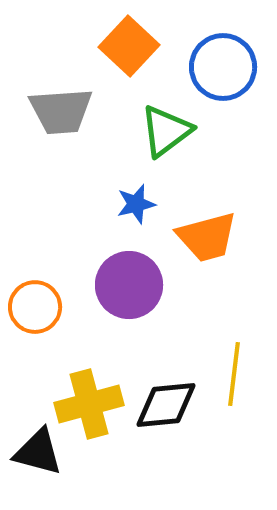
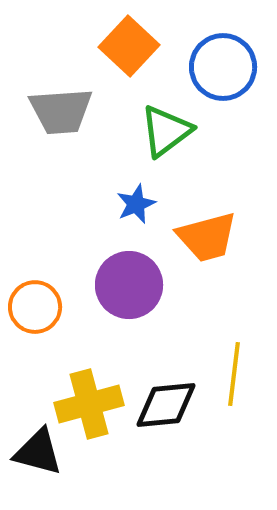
blue star: rotated 9 degrees counterclockwise
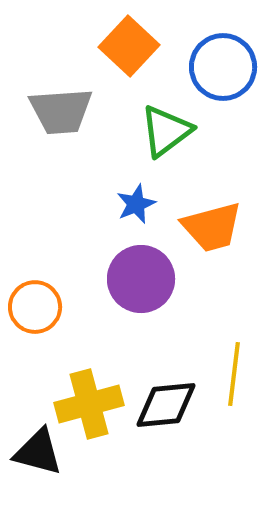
orange trapezoid: moved 5 px right, 10 px up
purple circle: moved 12 px right, 6 px up
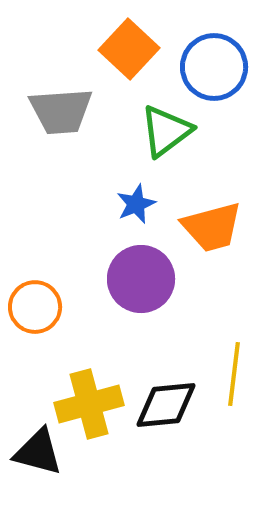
orange square: moved 3 px down
blue circle: moved 9 px left
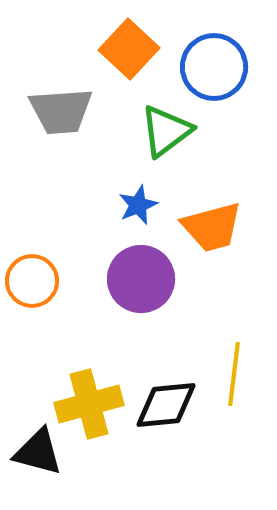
blue star: moved 2 px right, 1 px down
orange circle: moved 3 px left, 26 px up
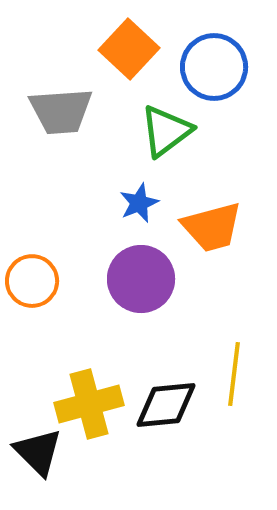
blue star: moved 1 px right, 2 px up
black triangle: rotated 30 degrees clockwise
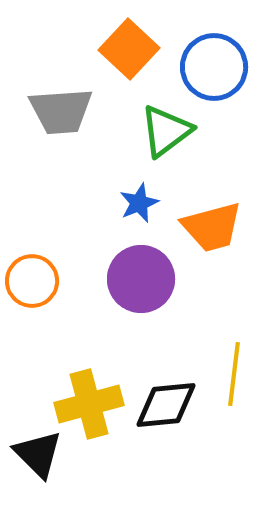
black triangle: moved 2 px down
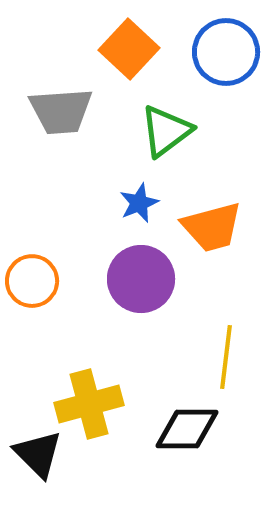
blue circle: moved 12 px right, 15 px up
yellow line: moved 8 px left, 17 px up
black diamond: moved 21 px right, 24 px down; rotated 6 degrees clockwise
